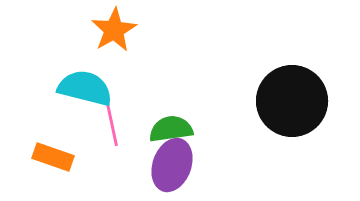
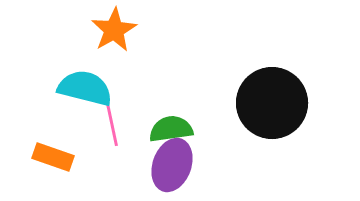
black circle: moved 20 px left, 2 px down
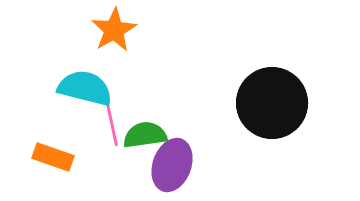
green semicircle: moved 26 px left, 6 px down
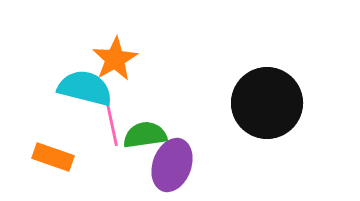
orange star: moved 1 px right, 29 px down
black circle: moved 5 px left
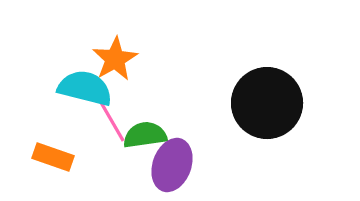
pink line: moved 1 px left, 2 px up; rotated 18 degrees counterclockwise
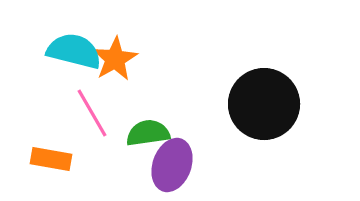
cyan semicircle: moved 11 px left, 37 px up
black circle: moved 3 px left, 1 px down
pink line: moved 18 px left, 5 px up
green semicircle: moved 3 px right, 2 px up
orange rectangle: moved 2 px left, 2 px down; rotated 9 degrees counterclockwise
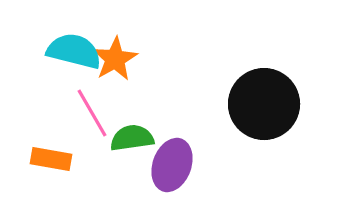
green semicircle: moved 16 px left, 5 px down
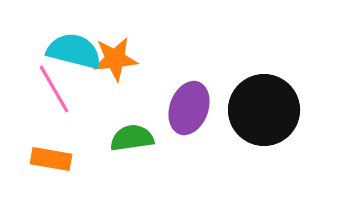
orange star: rotated 24 degrees clockwise
black circle: moved 6 px down
pink line: moved 38 px left, 24 px up
purple ellipse: moved 17 px right, 57 px up
